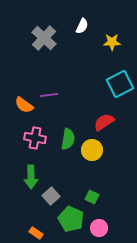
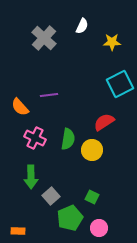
orange semicircle: moved 4 px left, 2 px down; rotated 12 degrees clockwise
pink cross: rotated 15 degrees clockwise
green pentagon: moved 1 px left, 1 px up; rotated 25 degrees clockwise
orange rectangle: moved 18 px left, 2 px up; rotated 32 degrees counterclockwise
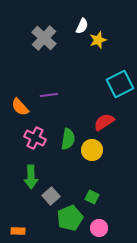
yellow star: moved 14 px left, 2 px up; rotated 18 degrees counterclockwise
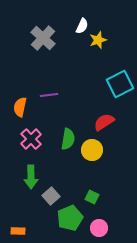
gray cross: moved 1 px left
orange semicircle: rotated 54 degrees clockwise
pink cross: moved 4 px left, 1 px down; rotated 20 degrees clockwise
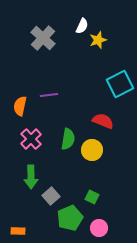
orange semicircle: moved 1 px up
red semicircle: moved 1 px left, 1 px up; rotated 55 degrees clockwise
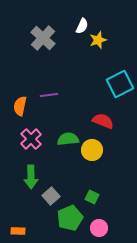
green semicircle: rotated 105 degrees counterclockwise
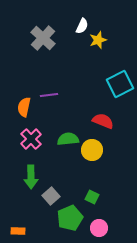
orange semicircle: moved 4 px right, 1 px down
